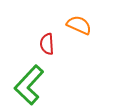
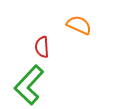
red semicircle: moved 5 px left, 3 px down
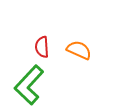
orange semicircle: moved 25 px down
